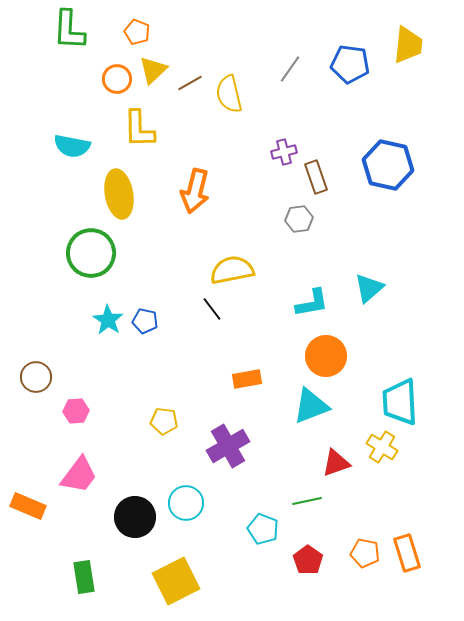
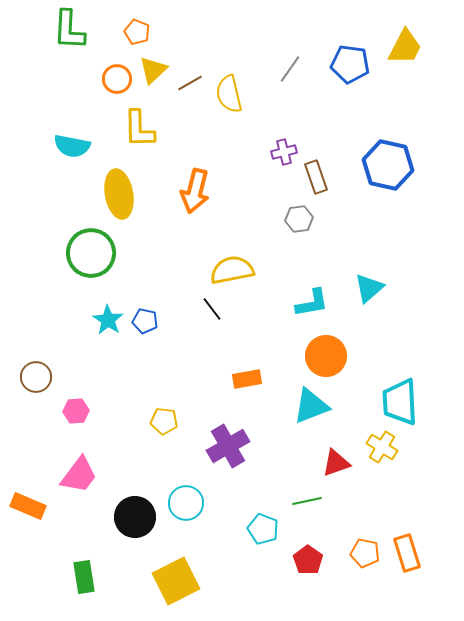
yellow trapezoid at (408, 45): moved 3 px left, 2 px down; rotated 21 degrees clockwise
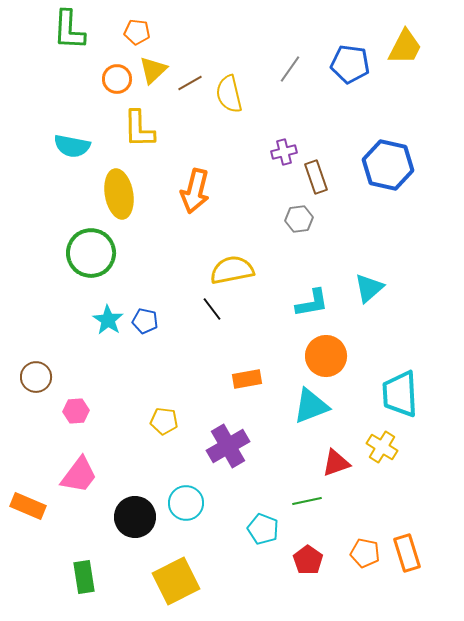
orange pentagon at (137, 32): rotated 15 degrees counterclockwise
cyan trapezoid at (400, 402): moved 8 px up
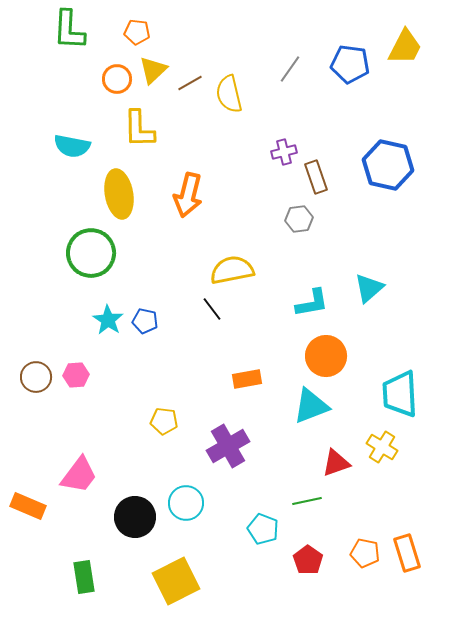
orange arrow at (195, 191): moved 7 px left, 4 px down
pink hexagon at (76, 411): moved 36 px up
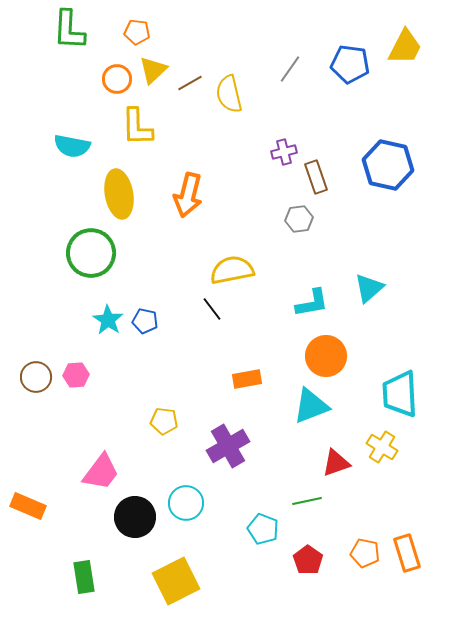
yellow L-shape at (139, 129): moved 2 px left, 2 px up
pink trapezoid at (79, 475): moved 22 px right, 3 px up
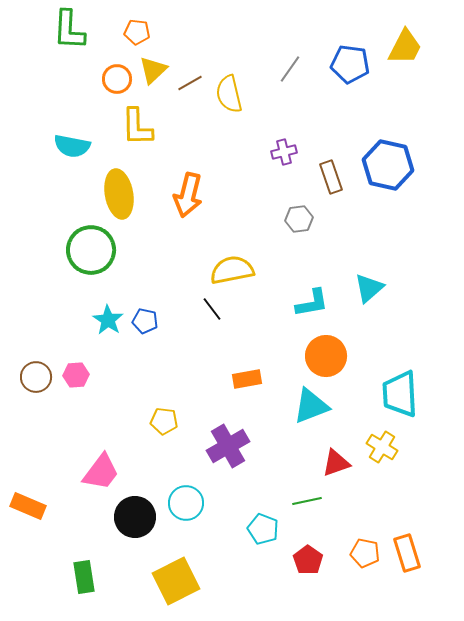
brown rectangle at (316, 177): moved 15 px right
green circle at (91, 253): moved 3 px up
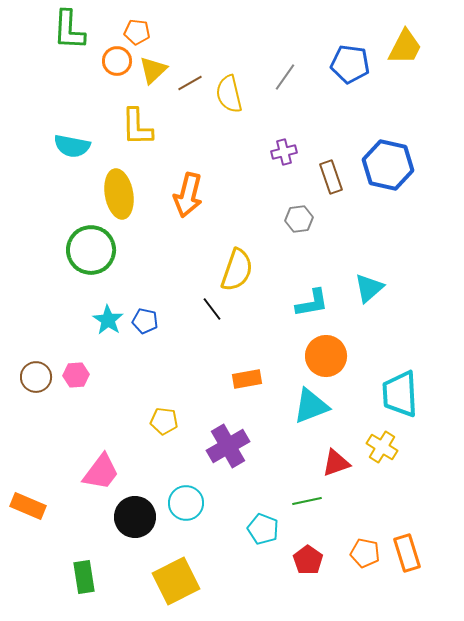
gray line at (290, 69): moved 5 px left, 8 px down
orange circle at (117, 79): moved 18 px up
yellow semicircle at (232, 270): moved 5 px right; rotated 120 degrees clockwise
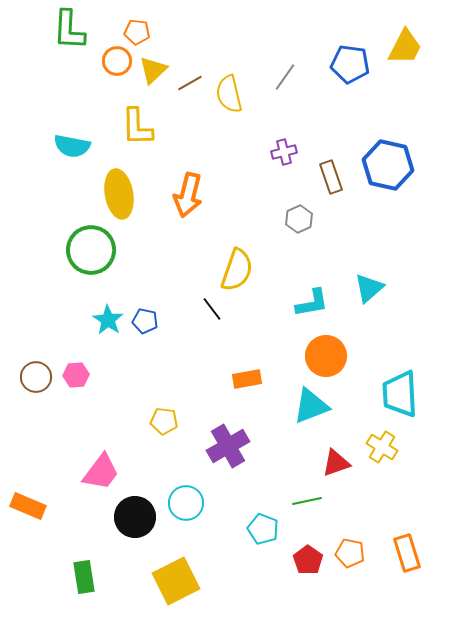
gray hexagon at (299, 219): rotated 16 degrees counterclockwise
orange pentagon at (365, 553): moved 15 px left
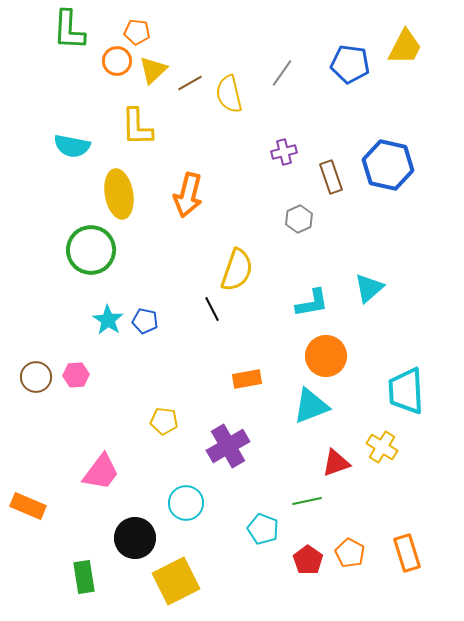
gray line at (285, 77): moved 3 px left, 4 px up
black line at (212, 309): rotated 10 degrees clockwise
cyan trapezoid at (400, 394): moved 6 px right, 3 px up
black circle at (135, 517): moved 21 px down
orange pentagon at (350, 553): rotated 16 degrees clockwise
